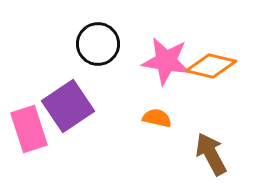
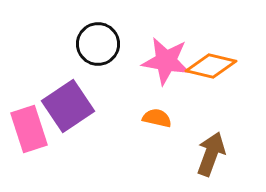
brown arrow: rotated 48 degrees clockwise
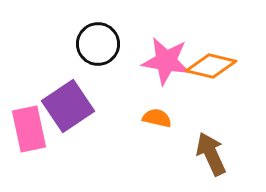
pink rectangle: rotated 6 degrees clockwise
brown arrow: rotated 45 degrees counterclockwise
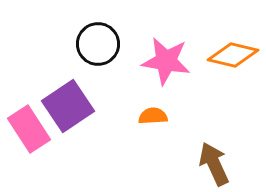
orange diamond: moved 22 px right, 11 px up
orange semicircle: moved 4 px left, 2 px up; rotated 16 degrees counterclockwise
pink rectangle: rotated 21 degrees counterclockwise
brown arrow: moved 3 px right, 10 px down
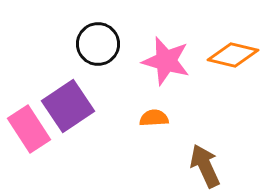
pink star: rotated 6 degrees clockwise
orange semicircle: moved 1 px right, 2 px down
brown arrow: moved 9 px left, 2 px down
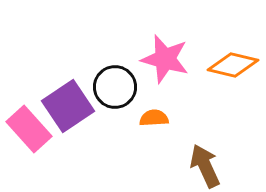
black circle: moved 17 px right, 43 px down
orange diamond: moved 10 px down
pink star: moved 1 px left, 2 px up
pink rectangle: rotated 9 degrees counterclockwise
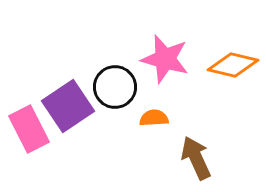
pink rectangle: rotated 15 degrees clockwise
brown arrow: moved 9 px left, 8 px up
